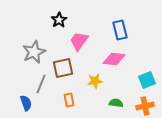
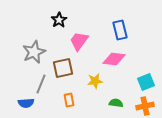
cyan square: moved 1 px left, 2 px down
blue semicircle: rotated 105 degrees clockwise
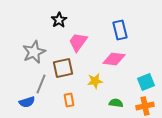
pink trapezoid: moved 1 px left, 1 px down
blue semicircle: moved 1 px right, 1 px up; rotated 14 degrees counterclockwise
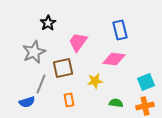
black star: moved 11 px left, 3 px down
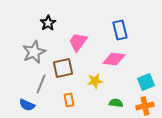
blue semicircle: moved 3 px down; rotated 42 degrees clockwise
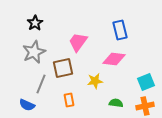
black star: moved 13 px left
